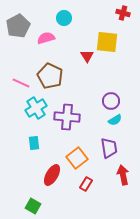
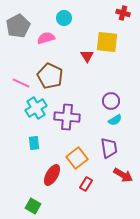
red arrow: rotated 132 degrees clockwise
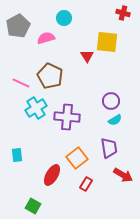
cyan rectangle: moved 17 px left, 12 px down
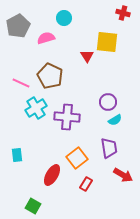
purple circle: moved 3 px left, 1 px down
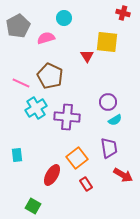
red rectangle: rotated 64 degrees counterclockwise
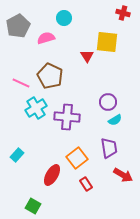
cyan rectangle: rotated 48 degrees clockwise
